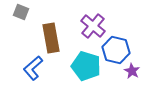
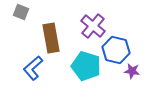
purple star: rotated 21 degrees counterclockwise
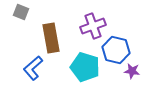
purple cross: rotated 30 degrees clockwise
cyan pentagon: moved 1 px left, 1 px down
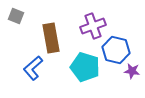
gray square: moved 5 px left, 4 px down
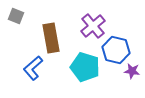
purple cross: rotated 20 degrees counterclockwise
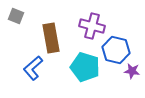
purple cross: moved 1 px left; rotated 35 degrees counterclockwise
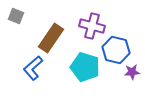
brown rectangle: rotated 44 degrees clockwise
purple star: moved 1 px down; rotated 14 degrees counterclockwise
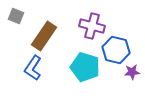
brown rectangle: moved 7 px left, 2 px up
blue L-shape: rotated 15 degrees counterclockwise
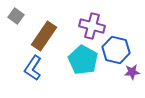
gray square: rotated 14 degrees clockwise
cyan pentagon: moved 2 px left, 7 px up; rotated 12 degrees clockwise
